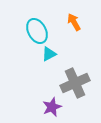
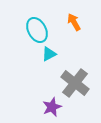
cyan ellipse: moved 1 px up
gray cross: rotated 28 degrees counterclockwise
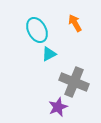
orange arrow: moved 1 px right, 1 px down
gray cross: moved 1 px left, 1 px up; rotated 16 degrees counterclockwise
purple star: moved 6 px right
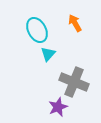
cyan triangle: moved 1 px left; rotated 21 degrees counterclockwise
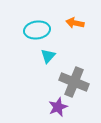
orange arrow: rotated 48 degrees counterclockwise
cyan ellipse: rotated 70 degrees counterclockwise
cyan triangle: moved 2 px down
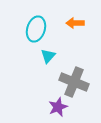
orange arrow: rotated 12 degrees counterclockwise
cyan ellipse: moved 1 px left, 1 px up; rotated 65 degrees counterclockwise
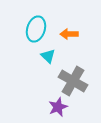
orange arrow: moved 6 px left, 11 px down
cyan triangle: rotated 28 degrees counterclockwise
gray cross: moved 1 px left, 1 px up; rotated 8 degrees clockwise
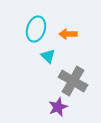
orange arrow: moved 1 px left
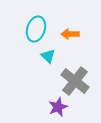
orange arrow: moved 2 px right
gray cross: moved 2 px right; rotated 8 degrees clockwise
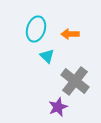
cyan triangle: moved 1 px left
